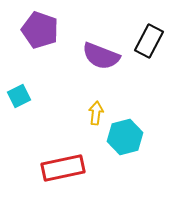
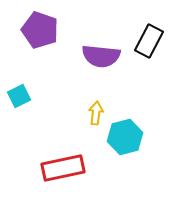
purple semicircle: rotated 15 degrees counterclockwise
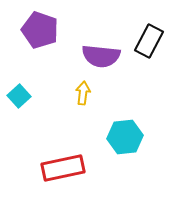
cyan square: rotated 15 degrees counterclockwise
yellow arrow: moved 13 px left, 20 px up
cyan hexagon: rotated 8 degrees clockwise
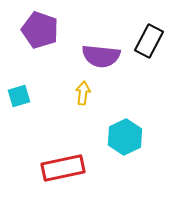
cyan square: rotated 25 degrees clockwise
cyan hexagon: rotated 20 degrees counterclockwise
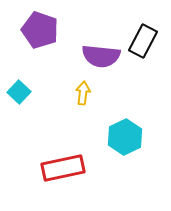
black rectangle: moved 6 px left
cyan square: moved 4 px up; rotated 30 degrees counterclockwise
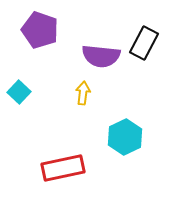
black rectangle: moved 1 px right, 2 px down
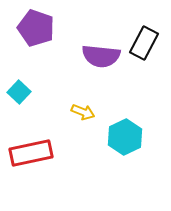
purple pentagon: moved 4 px left, 2 px up
yellow arrow: moved 19 px down; rotated 105 degrees clockwise
red rectangle: moved 32 px left, 15 px up
